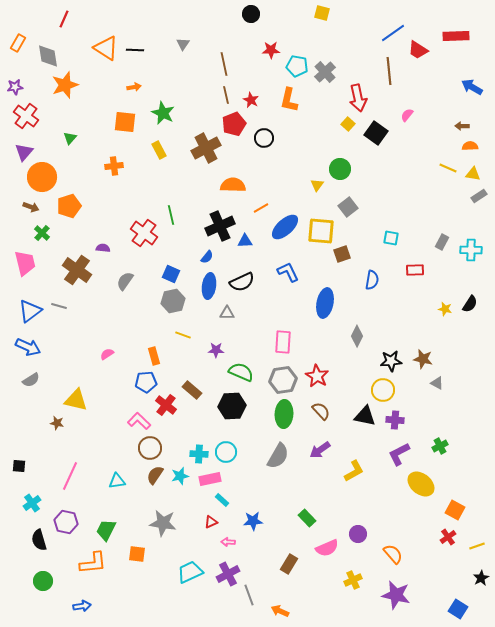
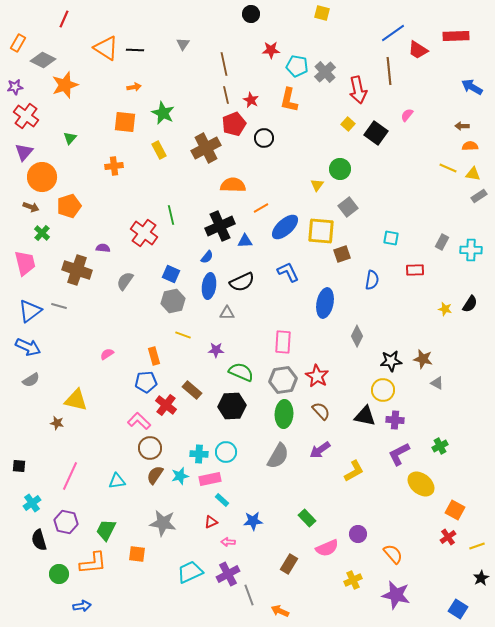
gray diamond at (48, 56): moved 5 px left, 4 px down; rotated 55 degrees counterclockwise
red arrow at (358, 98): moved 8 px up
brown cross at (77, 270): rotated 16 degrees counterclockwise
green circle at (43, 581): moved 16 px right, 7 px up
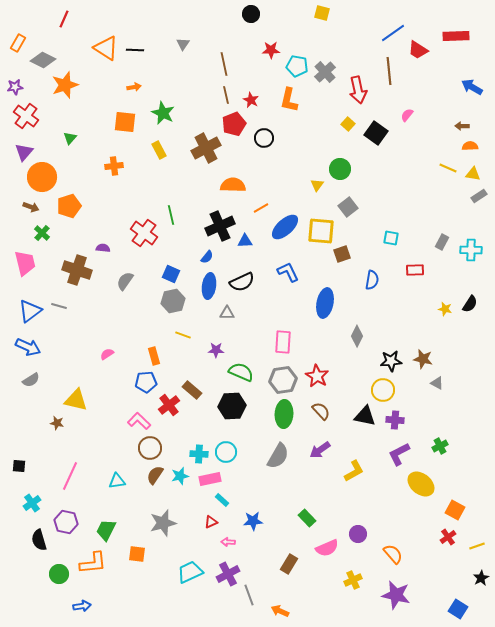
red cross at (166, 405): moved 3 px right; rotated 15 degrees clockwise
gray star at (163, 523): rotated 24 degrees counterclockwise
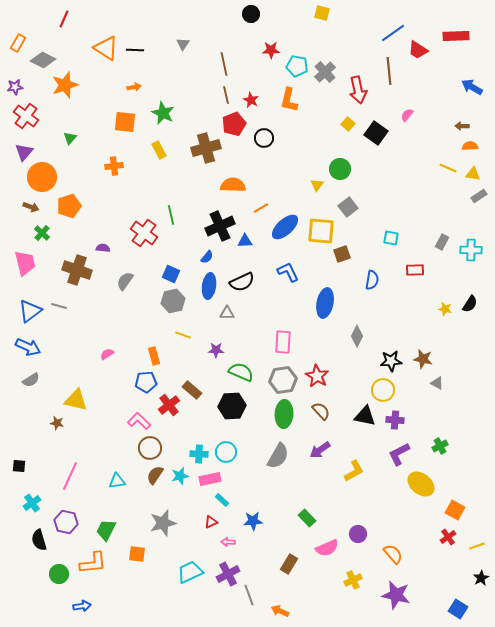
brown cross at (206, 148): rotated 12 degrees clockwise
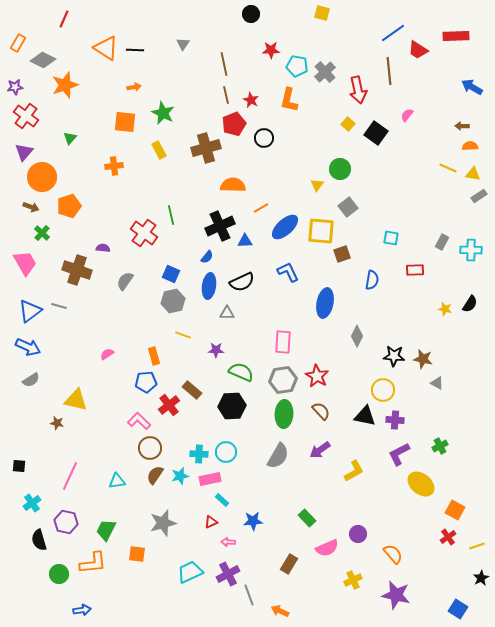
pink trapezoid at (25, 263): rotated 16 degrees counterclockwise
black star at (391, 361): moved 3 px right, 5 px up; rotated 10 degrees clockwise
blue arrow at (82, 606): moved 4 px down
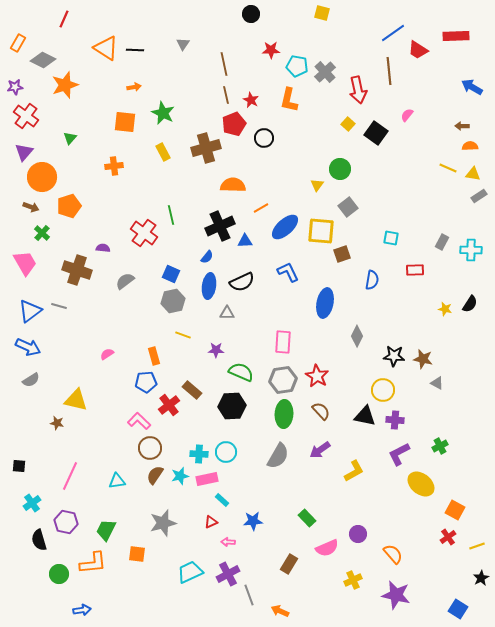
yellow rectangle at (159, 150): moved 4 px right, 2 px down
gray semicircle at (125, 281): rotated 18 degrees clockwise
pink rectangle at (210, 479): moved 3 px left
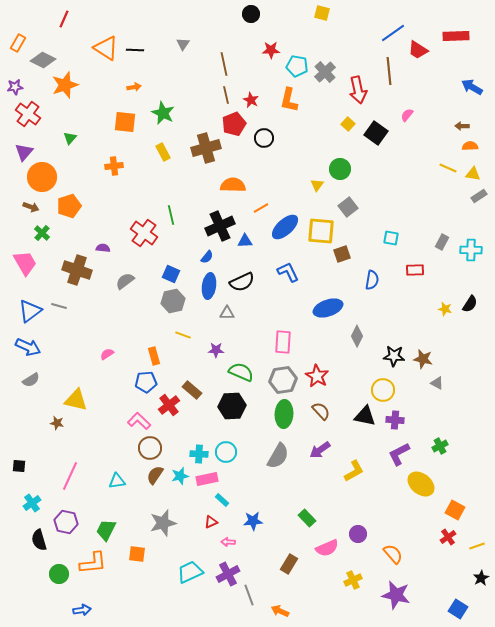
red cross at (26, 116): moved 2 px right, 2 px up
blue ellipse at (325, 303): moved 3 px right, 5 px down; rotated 60 degrees clockwise
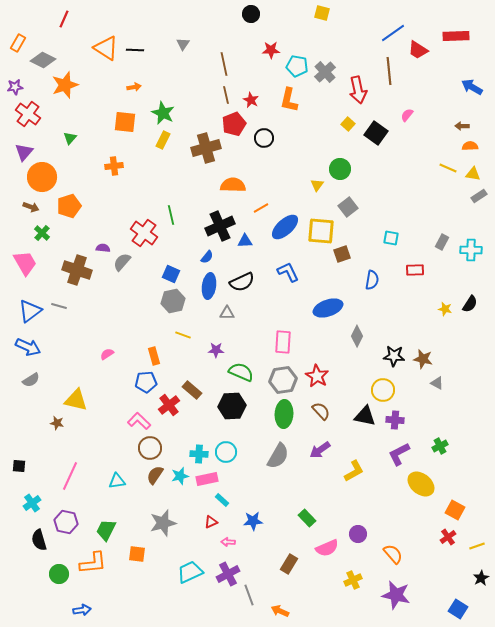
yellow rectangle at (163, 152): moved 12 px up; rotated 54 degrees clockwise
gray semicircle at (125, 281): moved 3 px left, 19 px up; rotated 12 degrees counterclockwise
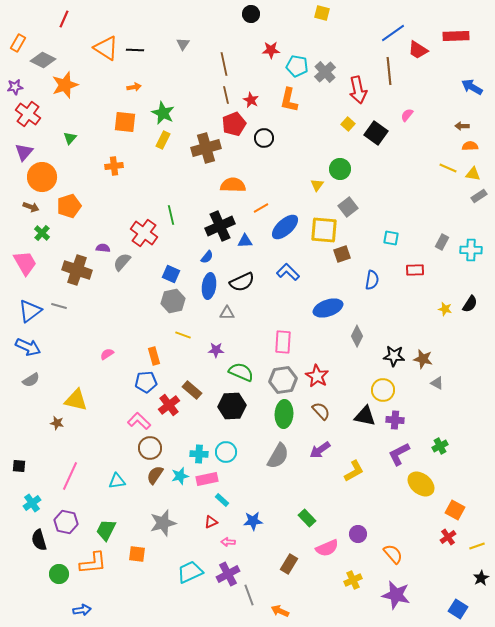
yellow square at (321, 231): moved 3 px right, 1 px up
blue L-shape at (288, 272): rotated 20 degrees counterclockwise
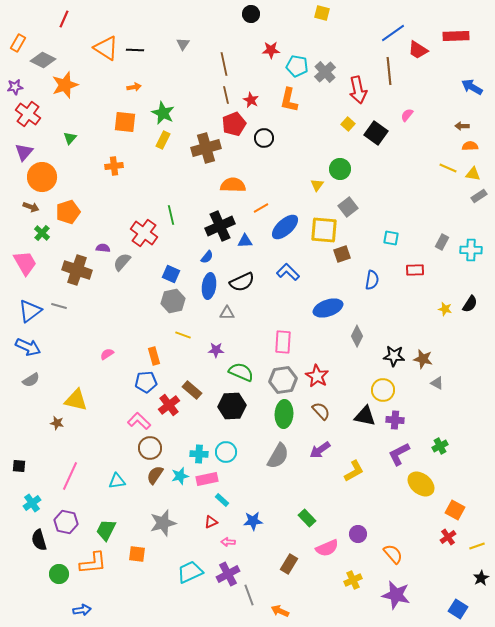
orange pentagon at (69, 206): moved 1 px left, 6 px down
